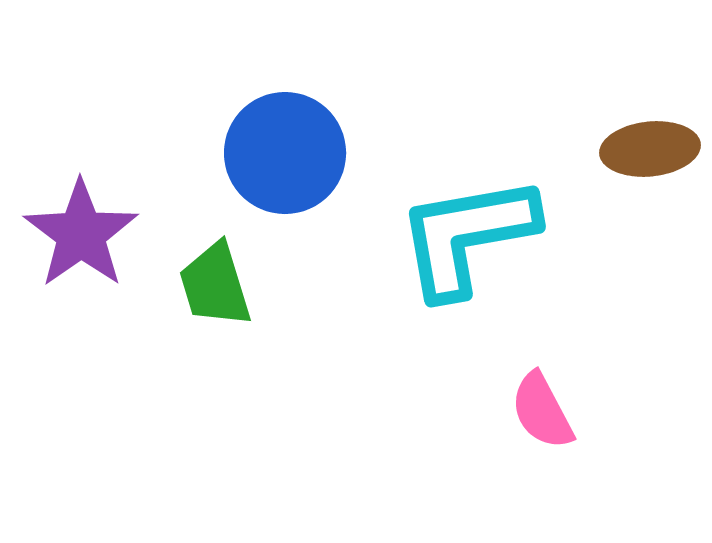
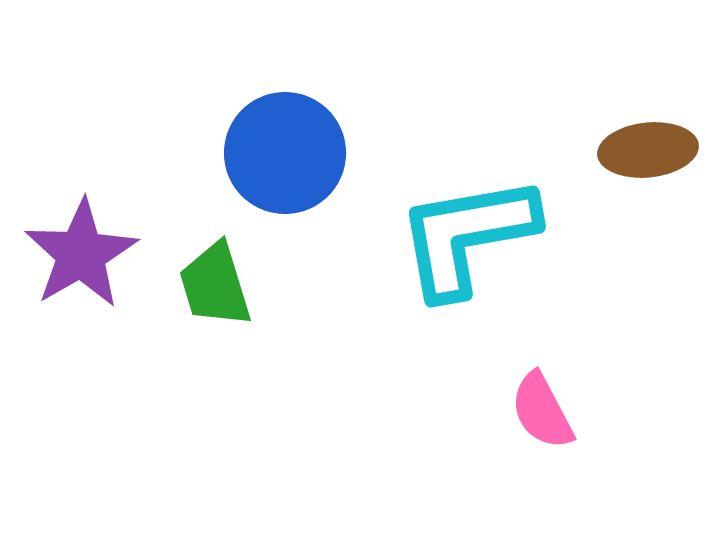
brown ellipse: moved 2 px left, 1 px down
purple star: moved 20 px down; rotated 5 degrees clockwise
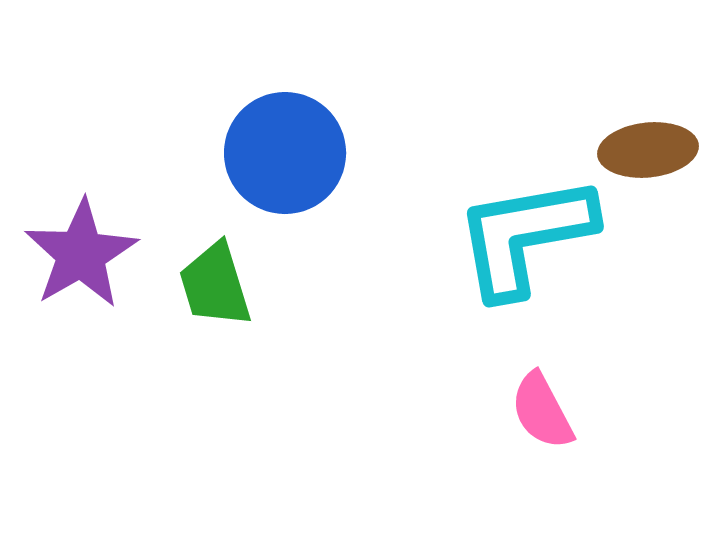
cyan L-shape: moved 58 px right
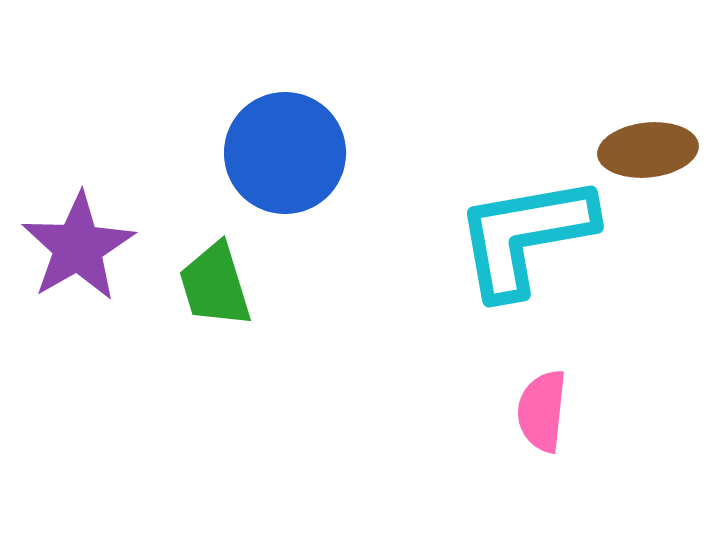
purple star: moved 3 px left, 7 px up
pink semicircle: rotated 34 degrees clockwise
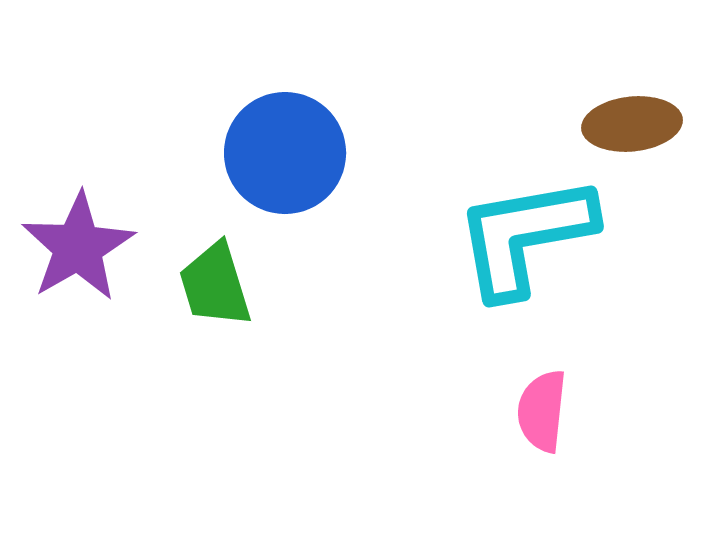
brown ellipse: moved 16 px left, 26 px up
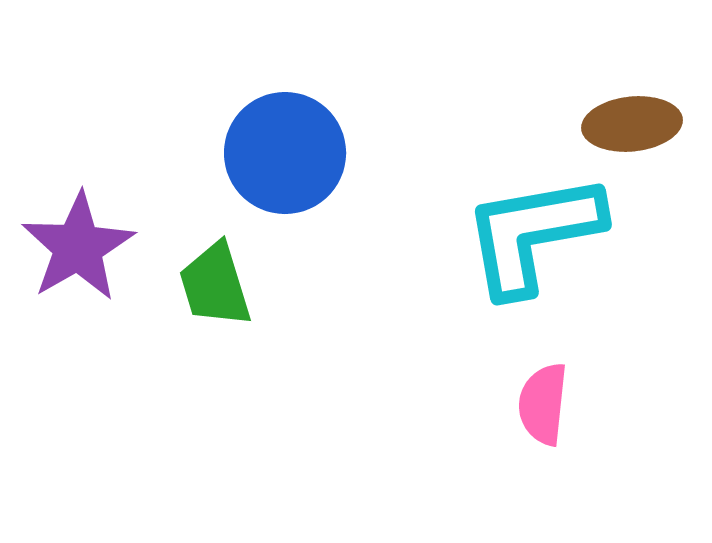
cyan L-shape: moved 8 px right, 2 px up
pink semicircle: moved 1 px right, 7 px up
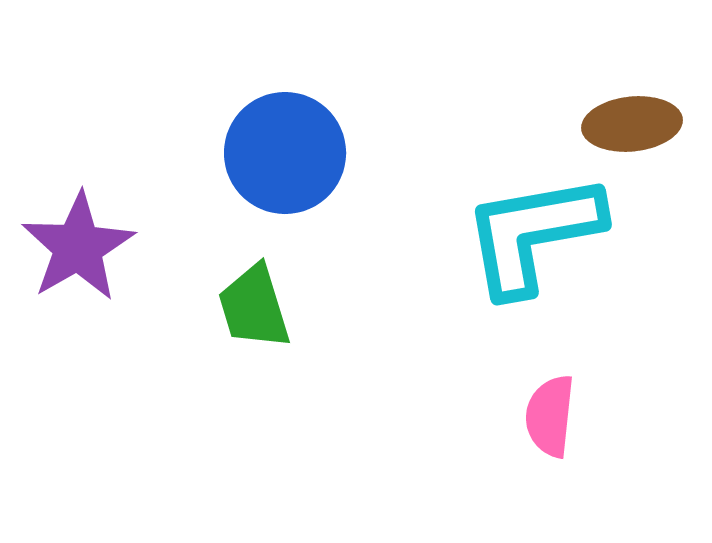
green trapezoid: moved 39 px right, 22 px down
pink semicircle: moved 7 px right, 12 px down
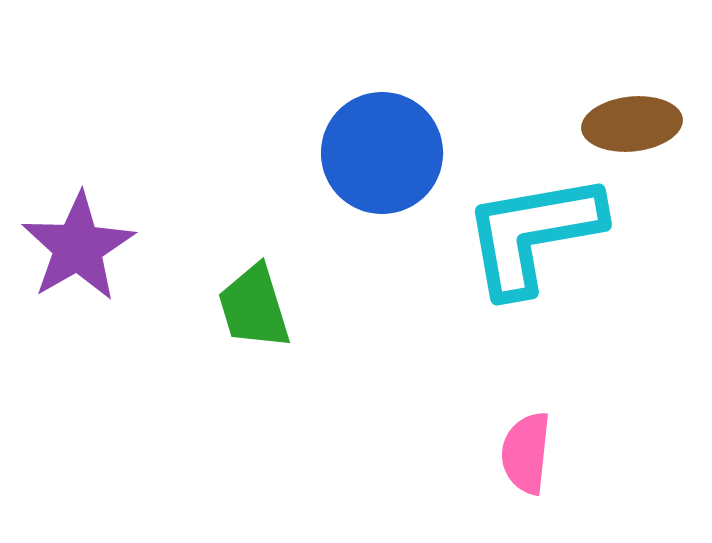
blue circle: moved 97 px right
pink semicircle: moved 24 px left, 37 px down
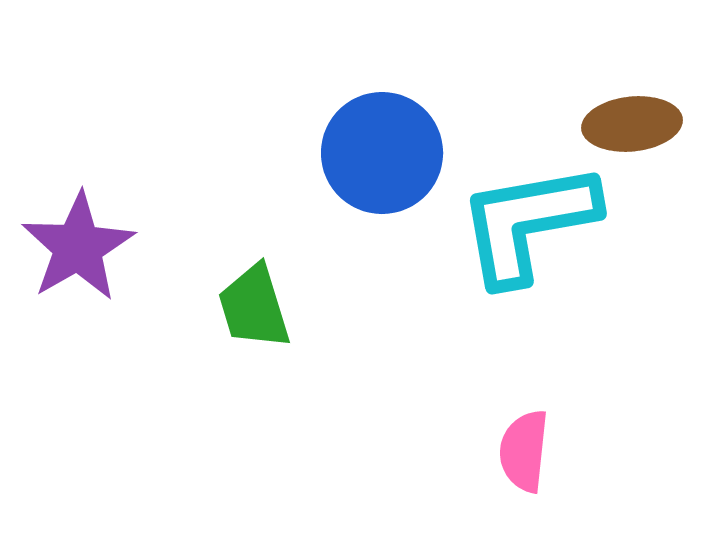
cyan L-shape: moved 5 px left, 11 px up
pink semicircle: moved 2 px left, 2 px up
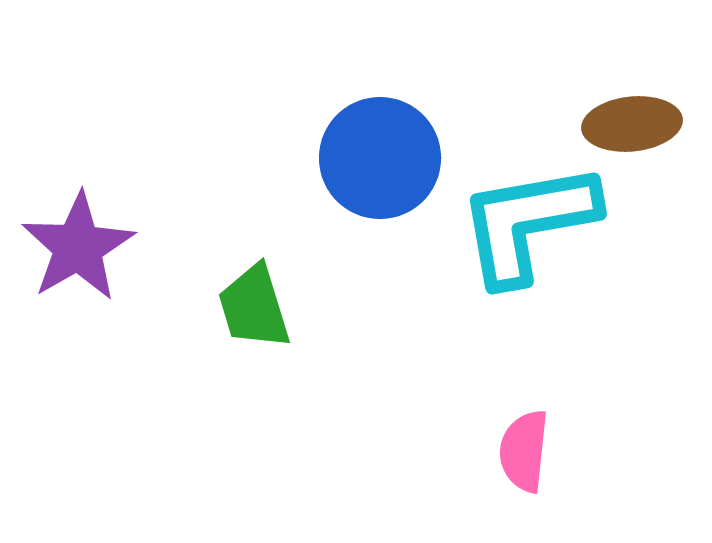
blue circle: moved 2 px left, 5 px down
